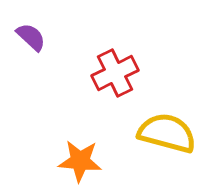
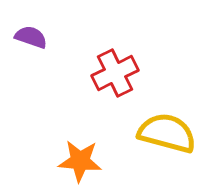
purple semicircle: rotated 24 degrees counterclockwise
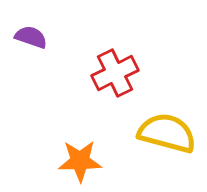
orange star: rotated 6 degrees counterclockwise
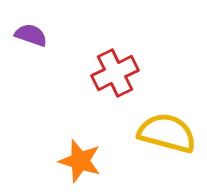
purple semicircle: moved 2 px up
orange star: rotated 18 degrees clockwise
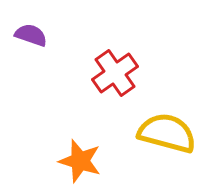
red cross: rotated 9 degrees counterclockwise
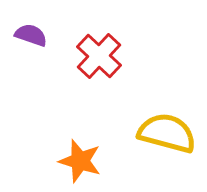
red cross: moved 16 px left, 17 px up; rotated 12 degrees counterclockwise
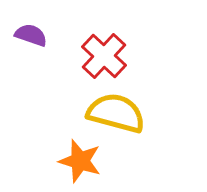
red cross: moved 5 px right
yellow semicircle: moved 51 px left, 20 px up
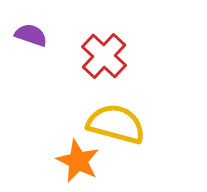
yellow semicircle: moved 11 px down
orange star: moved 2 px left; rotated 9 degrees clockwise
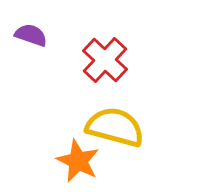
red cross: moved 1 px right, 4 px down
yellow semicircle: moved 1 px left, 3 px down
